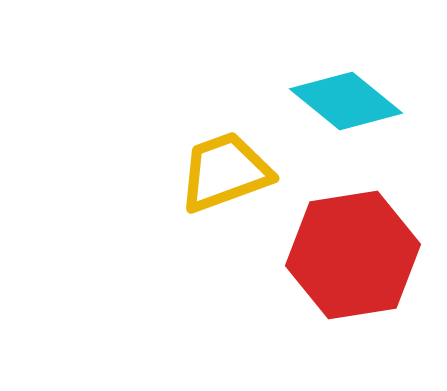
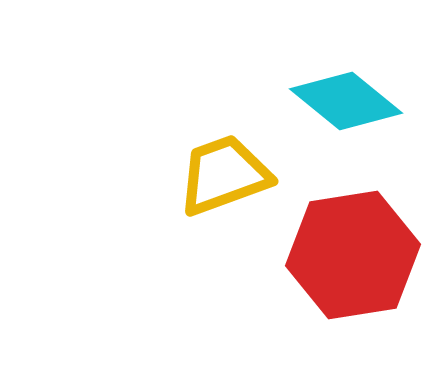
yellow trapezoid: moved 1 px left, 3 px down
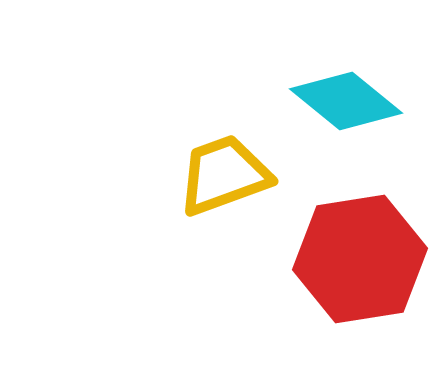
red hexagon: moved 7 px right, 4 px down
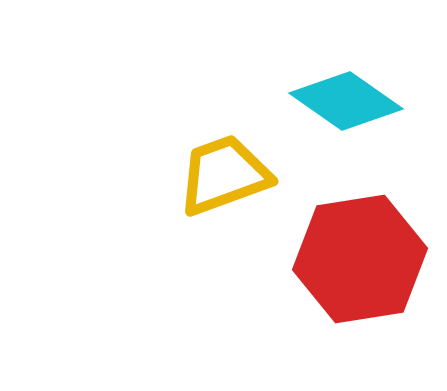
cyan diamond: rotated 4 degrees counterclockwise
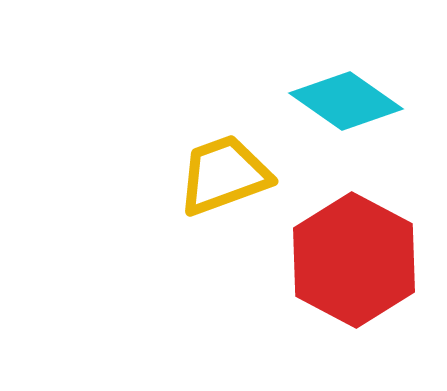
red hexagon: moved 6 px left, 1 px down; rotated 23 degrees counterclockwise
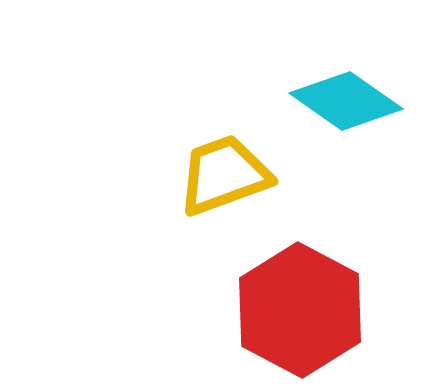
red hexagon: moved 54 px left, 50 px down
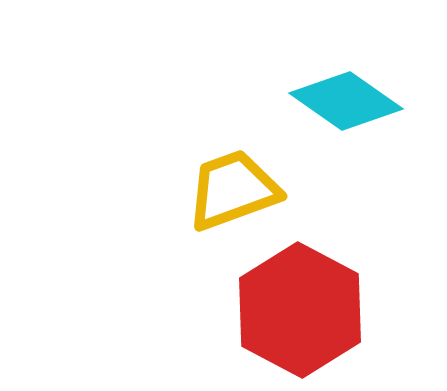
yellow trapezoid: moved 9 px right, 15 px down
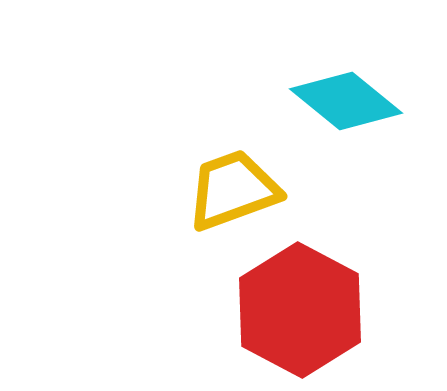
cyan diamond: rotated 4 degrees clockwise
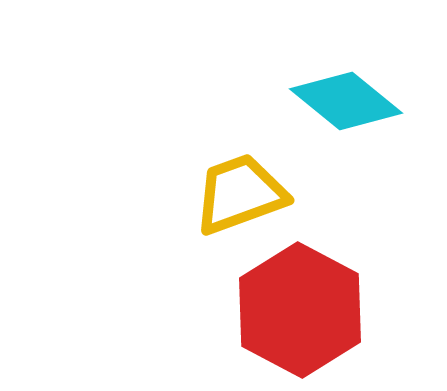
yellow trapezoid: moved 7 px right, 4 px down
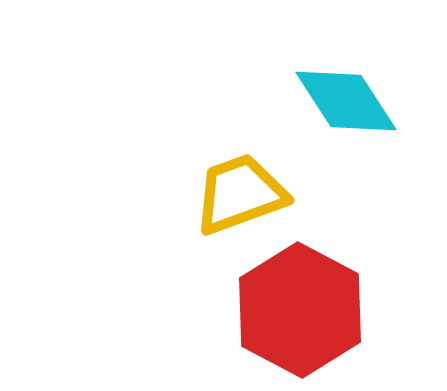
cyan diamond: rotated 18 degrees clockwise
